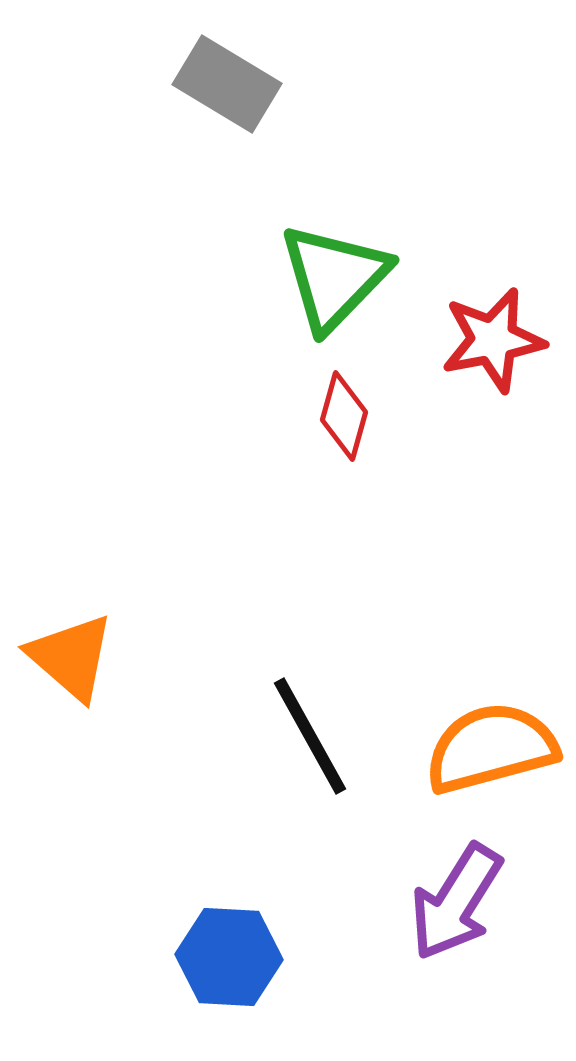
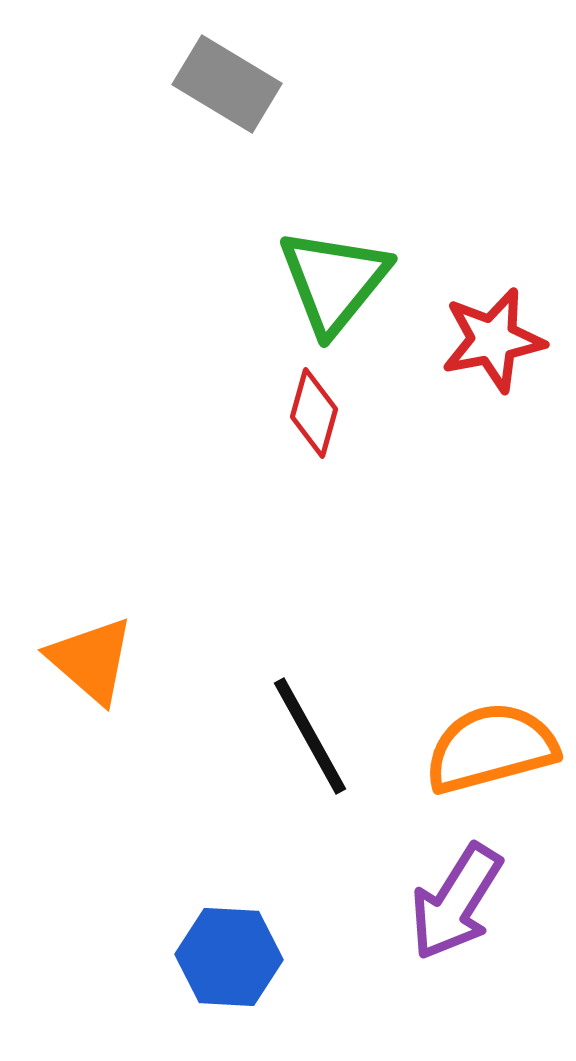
green triangle: moved 4 px down; rotated 5 degrees counterclockwise
red diamond: moved 30 px left, 3 px up
orange triangle: moved 20 px right, 3 px down
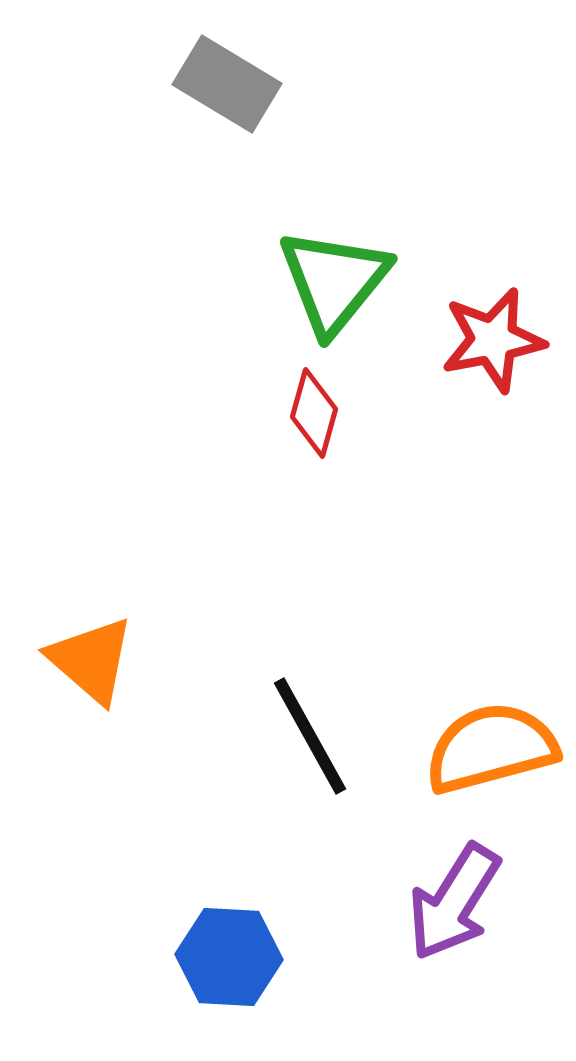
purple arrow: moved 2 px left
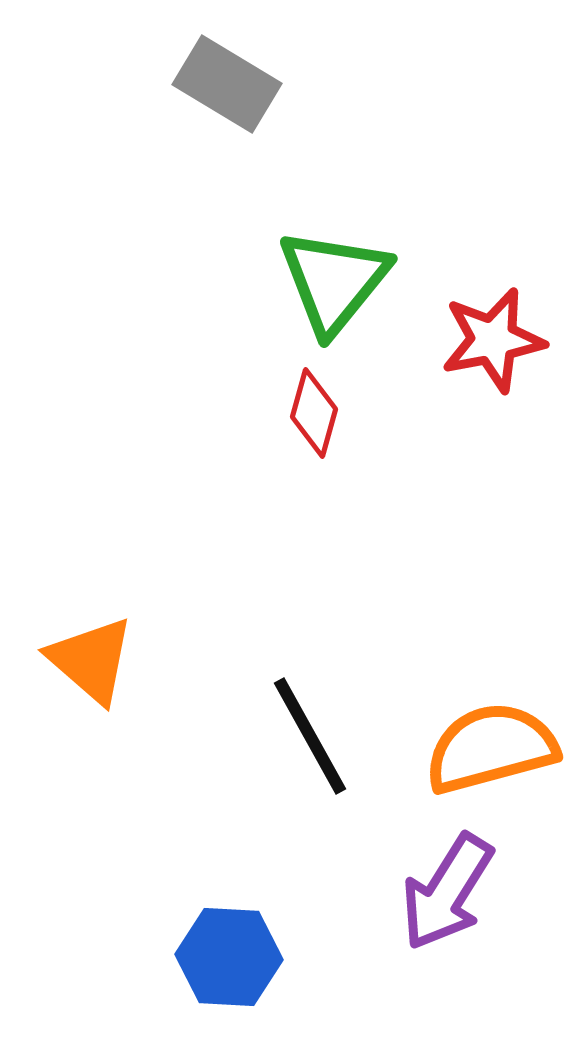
purple arrow: moved 7 px left, 10 px up
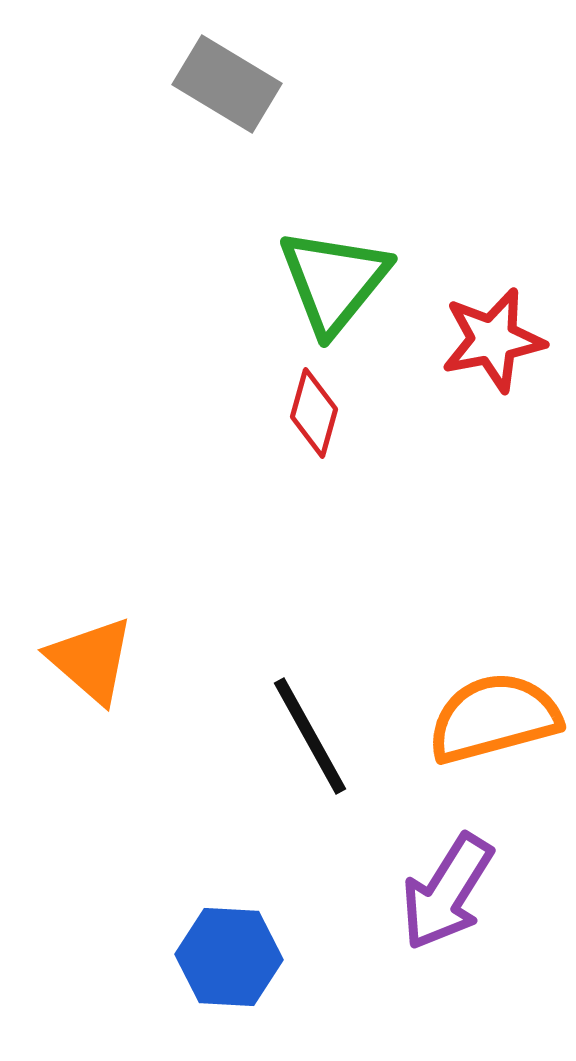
orange semicircle: moved 3 px right, 30 px up
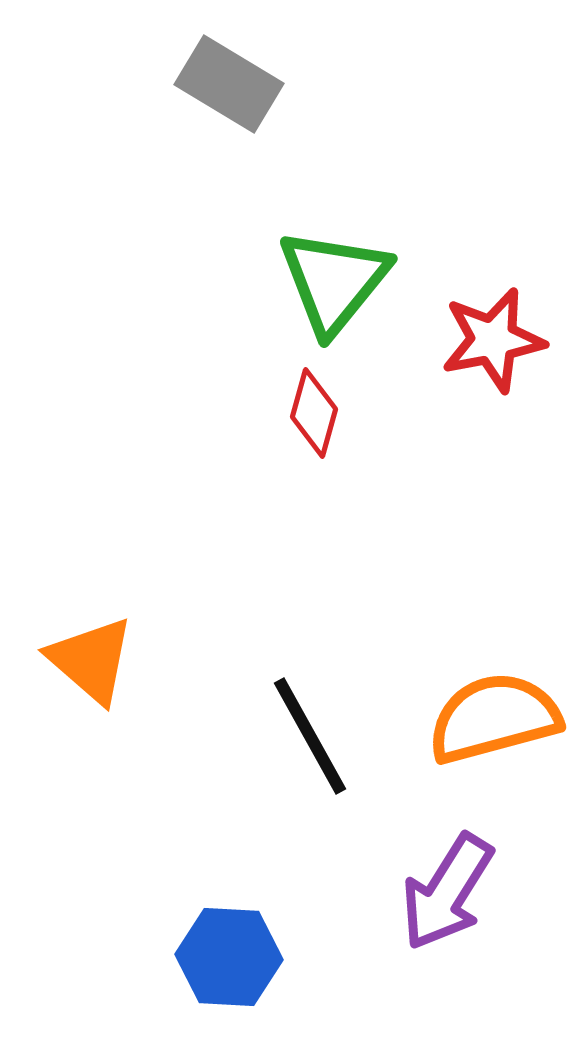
gray rectangle: moved 2 px right
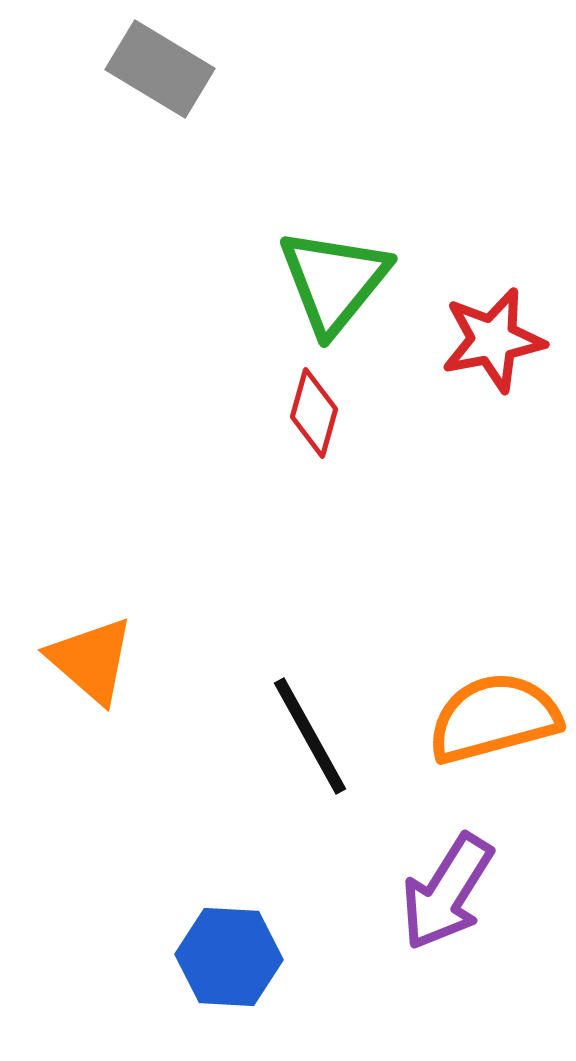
gray rectangle: moved 69 px left, 15 px up
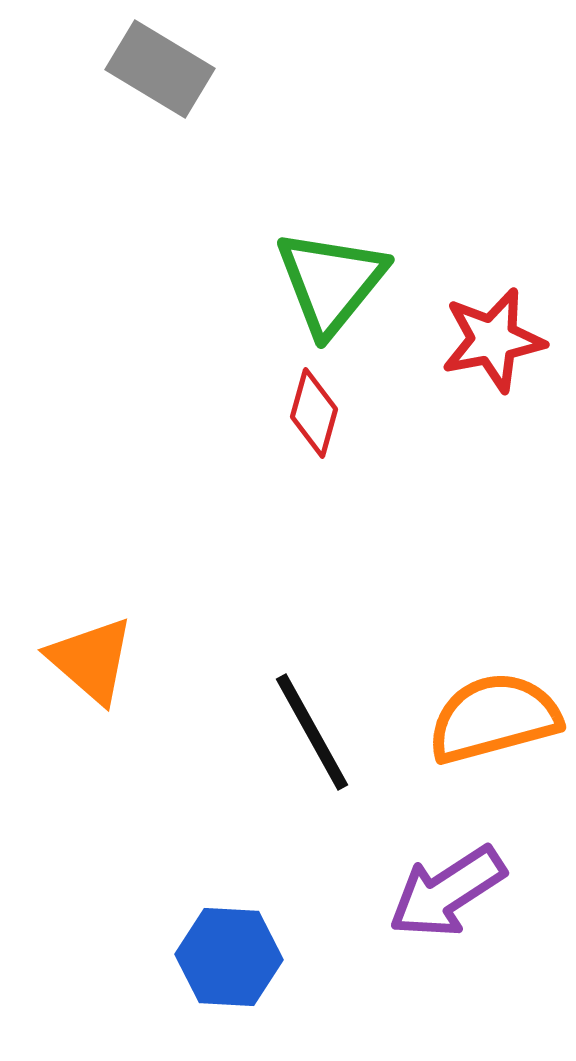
green triangle: moved 3 px left, 1 px down
black line: moved 2 px right, 4 px up
purple arrow: rotated 25 degrees clockwise
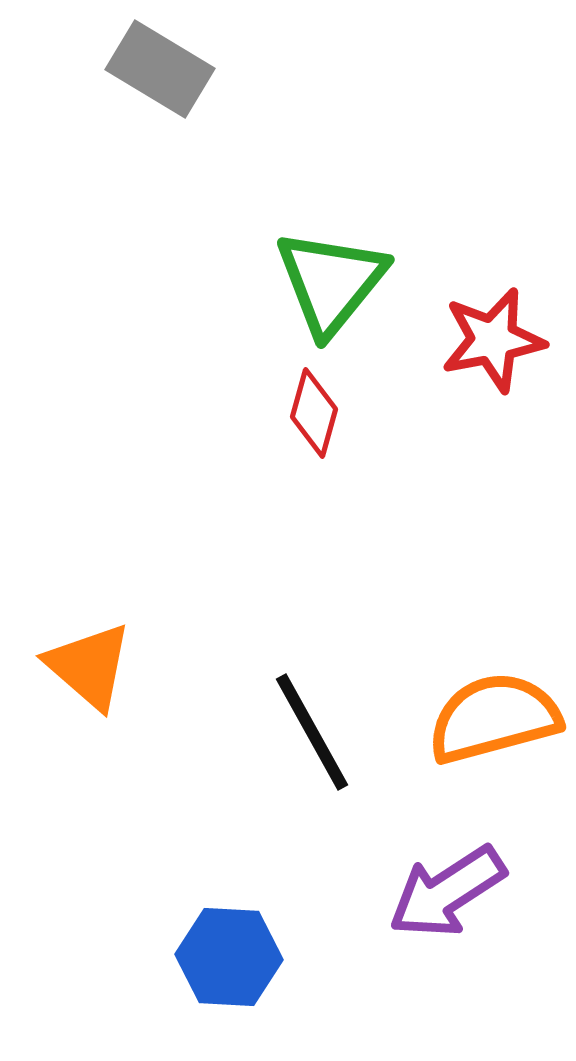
orange triangle: moved 2 px left, 6 px down
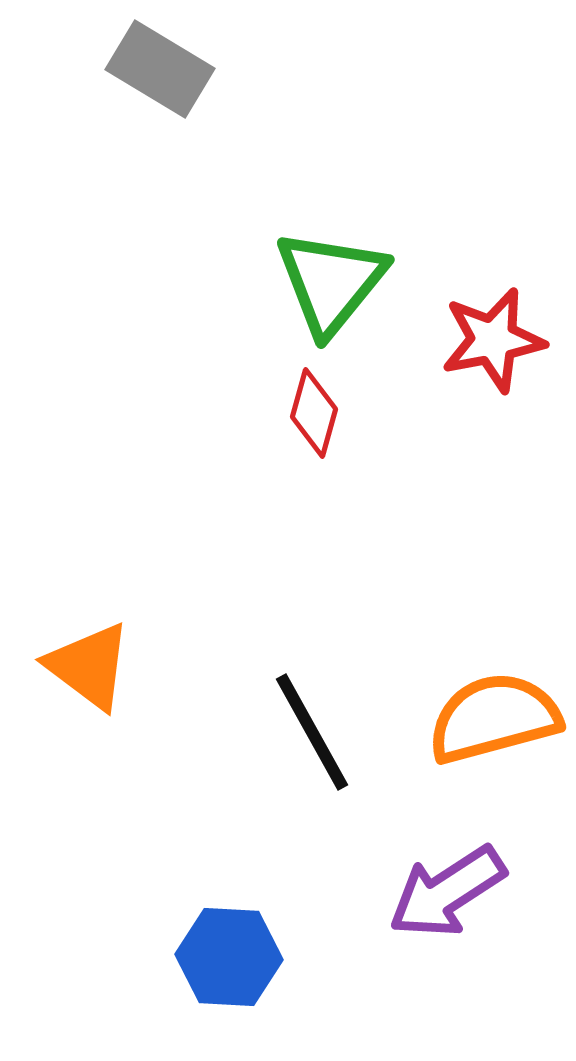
orange triangle: rotated 4 degrees counterclockwise
